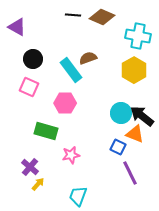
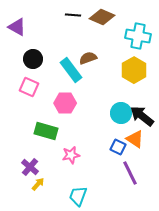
orange triangle: moved 5 px down; rotated 12 degrees clockwise
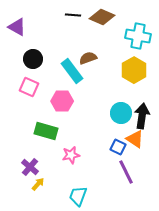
cyan rectangle: moved 1 px right, 1 px down
pink hexagon: moved 3 px left, 2 px up
black arrow: rotated 60 degrees clockwise
purple line: moved 4 px left, 1 px up
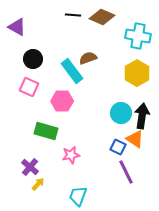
yellow hexagon: moved 3 px right, 3 px down
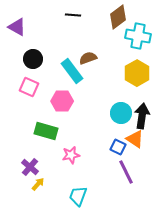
brown diamond: moved 16 px right; rotated 60 degrees counterclockwise
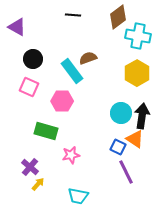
cyan trapezoid: rotated 100 degrees counterclockwise
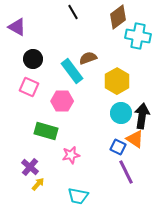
black line: moved 3 px up; rotated 56 degrees clockwise
yellow hexagon: moved 20 px left, 8 px down
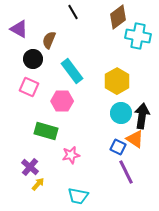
purple triangle: moved 2 px right, 2 px down
brown semicircle: moved 39 px left, 18 px up; rotated 48 degrees counterclockwise
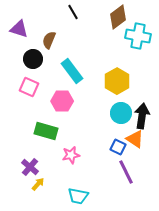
purple triangle: rotated 12 degrees counterclockwise
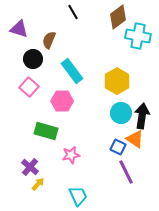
pink square: rotated 18 degrees clockwise
cyan trapezoid: rotated 125 degrees counterclockwise
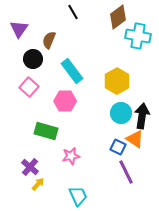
purple triangle: rotated 48 degrees clockwise
pink hexagon: moved 3 px right
pink star: moved 1 px down
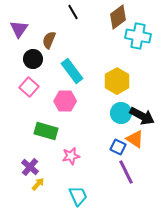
black arrow: rotated 110 degrees clockwise
